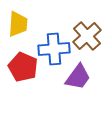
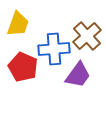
yellow trapezoid: rotated 16 degrees clockwise
purple trapezoid: moved 2 px up
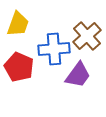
red pentagon: moved 4 px left
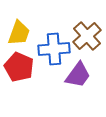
yellow trapezoid: moved 1 px right, 9 px down
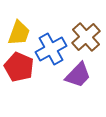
brown cross: moved 1 px left, 1 px down
blue cross: moved 3 px left; rotated 24 degrees counterclockwise
purple trapezoid: rotated 8 degrees clockwise
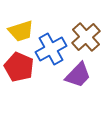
yellow trapezoid: moved 2 px right, 2 px up; rotated 52 degrees clockwise
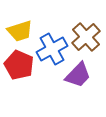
yellow trapezoid: moved 1 px left
blue cross: moved 1 px right
red pentagon: moved 2 px up
